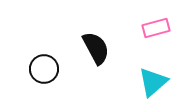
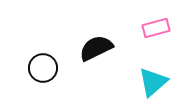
black semicircle: rotated 88 degrees counterclockwise
black circle: moved 1 px left, 1 px up
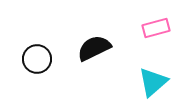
black semicircle: moved 2 px left
black circle: moved 6 px left, 9 px up
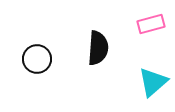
pink rectangle: moved 5 px left, 4 px up
black semicircle: moved 4 px right; rotated 120 degrees clockwise
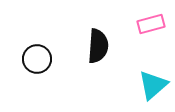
black semicircle: moved 2 px up
cyan triangle: moved 3 px down
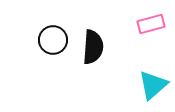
black semicircle: moved 5 px left, 1 px down
black circle: moved 16 px right, 19 px up
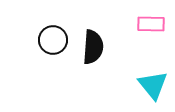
pink rectangle: rotated 16 degrees clockwise
cyan triangle: rotated 28 degrees counterclockwise
